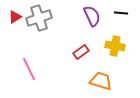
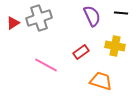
red triangle: moved 2 px left, 6 px down
pink line: moved 17 px right, 4 px up; rotated 35 degrees counterclockwise
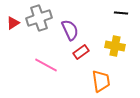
purple semicircle: moved 22 px left, 14 px down
orange trapezoid: rotated 65 degrees clockwise
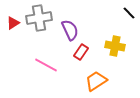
black line: moved 8 px right; rotated 40 degrees clockwise
gray cross: rotated 10 degrees clockwise
red rectangle: rotated 21 degrees counterclockwise
orange trapezoid: moved 5 px left; rotated 115 degrees counterclockwise
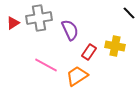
red rectangle: moved 8 px right
orange trapezoid: moved 19 px left, 5 px up
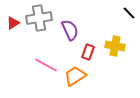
red rectangle: moved 1 px left; rotated 14 degrees counterclockwise
orange trapezoid: moved 2 px left
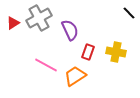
gray cross: rotated 20 degrees counterclockwise
yellow cross: moved 1 px right, 6 px down
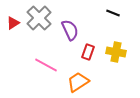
black line: moved 16 px left; rotated 24 degrees counterclockwise
gray cross: rotated 15 degrees counterclockwise
orange trapezoid: moved 3 px right, 6 px down
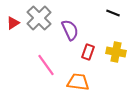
pink line: rotated 25 degrees clockwise
orange trapezoid: rotated 40 degrees clockwise
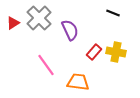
red rectangle: moved 6 px right; rotated 21 degrees clockwise
